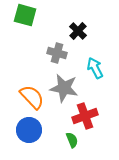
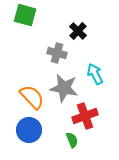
cyan arrow: moved 6 px down
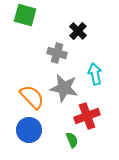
cyan arrow: rotated 15 degrees clockwise
red cross: moved 2 px right
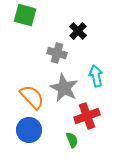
cyan arrow: moved 1 px right, 2 px down
gray star: rotated 16 degrees clockwise
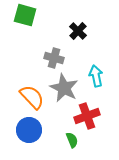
gray cross: moved 3 px left, 5 px down
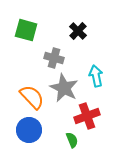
green square: moved 1 px right, 15 px down
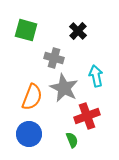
orange semicircle: rotated 64 degrees clockwise
blue circle: moved 4 px down
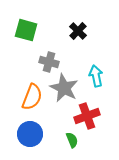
gray cross: moved 5 px left, 4 px down
blue circle: moved 1 px right
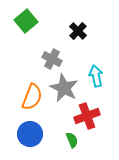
green square: moved 9 px up; rotated 35 degrees clockwise
gray cross: moved 3 px right, 3 px up; rotated 12 degrees clockwise
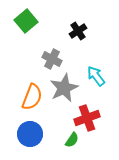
black cross: rotated 12 degrees clockwise
cyan arrow: rotated 25 degrees counterclockwise
gray star: rotated 20 degrees clockwise
red cross: moved 2 px down
green semicircle: rotated 56 degrees clockwise
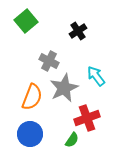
gray cross: moved 3 px left, 2 px down
